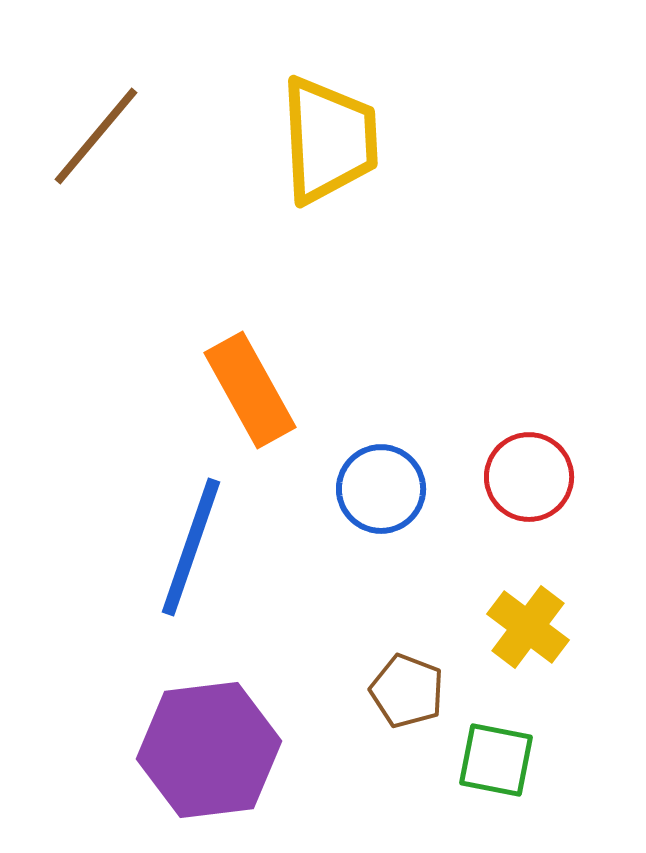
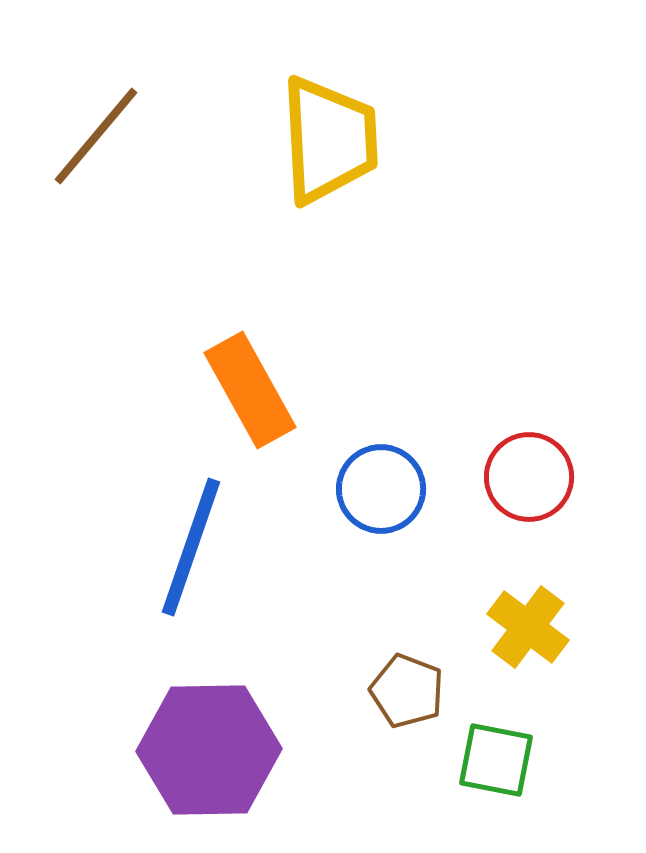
purple hexagon: rotated 6 degrees clockwise
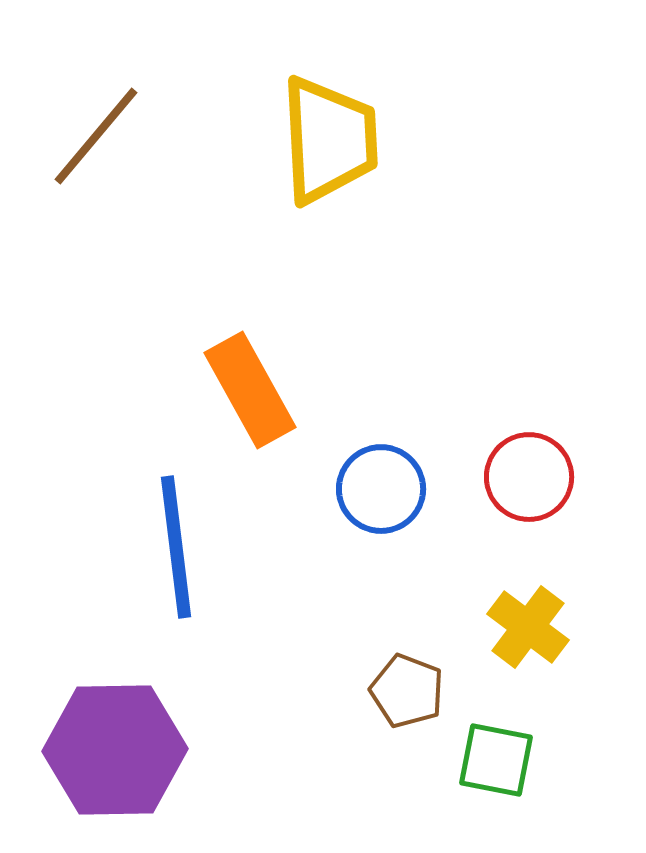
blue line: moved 15 px left; rotated 26 degrees counterclockwise
purple hexagon: moved 94 px left
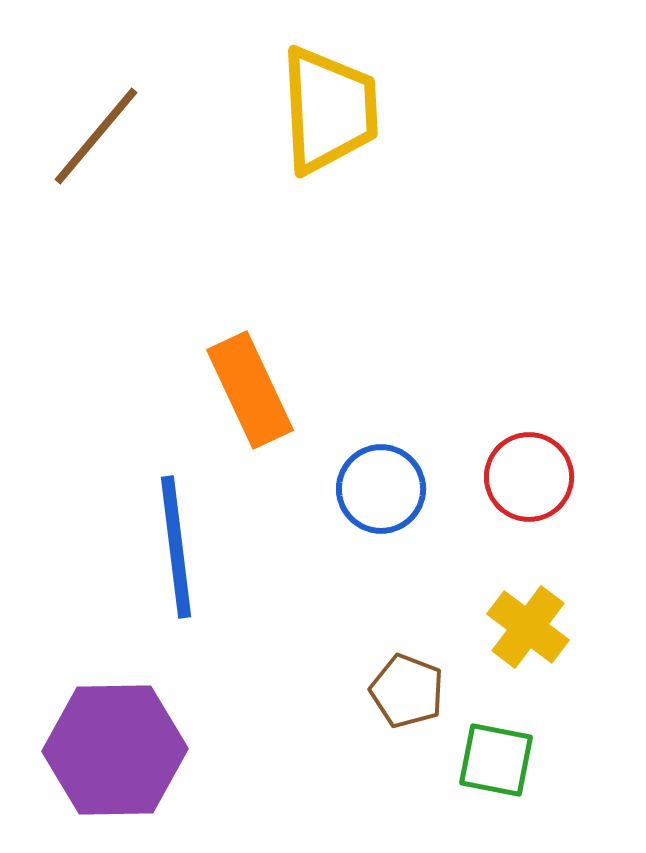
yellow trapezoid: moved 30 px up
orange rectangle: rotated 4 degrees clockwise
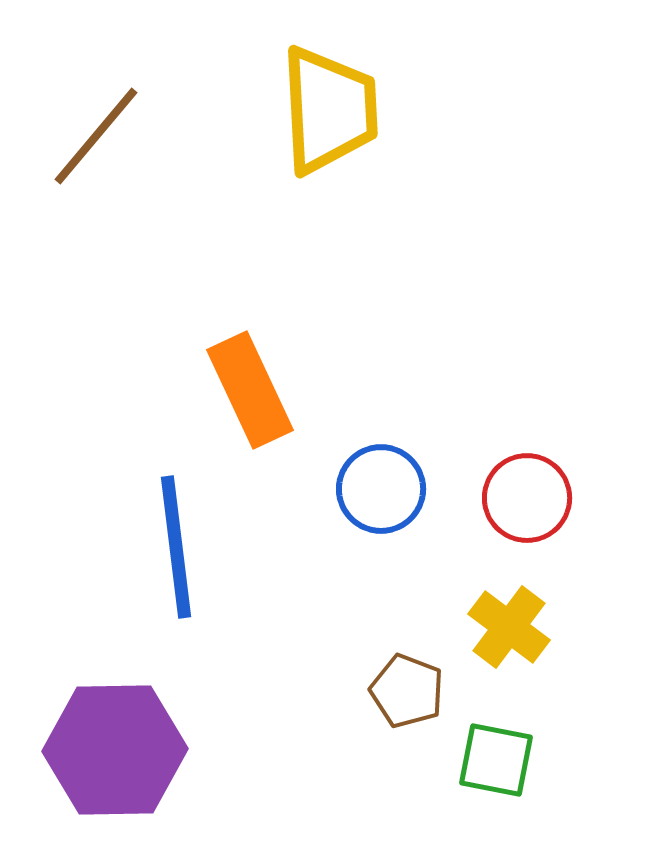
red circle: moved 2 px left, 21 px down
yellow cross: moved 19 px left
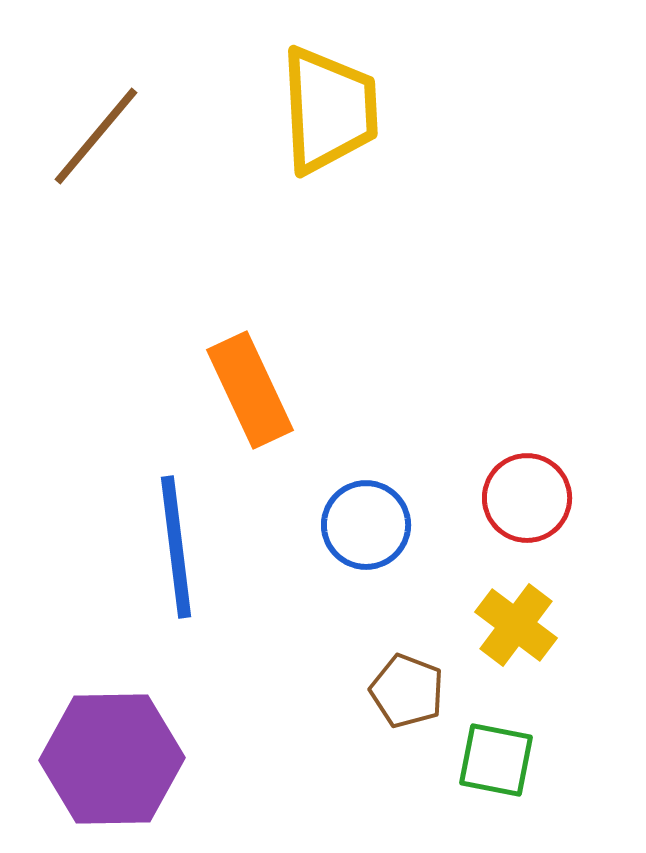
blue circle: moved 15 px left, 36 px down
yellow cross: moved 7 px right, 2 px up
purple hexagon: moved 3 px left, 9 px down
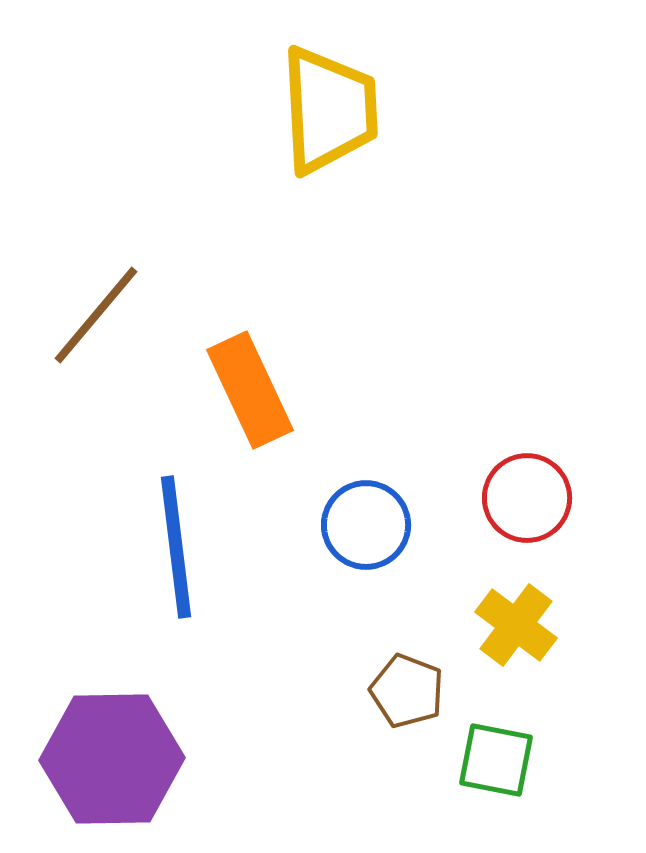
brown line: moved 179 px down
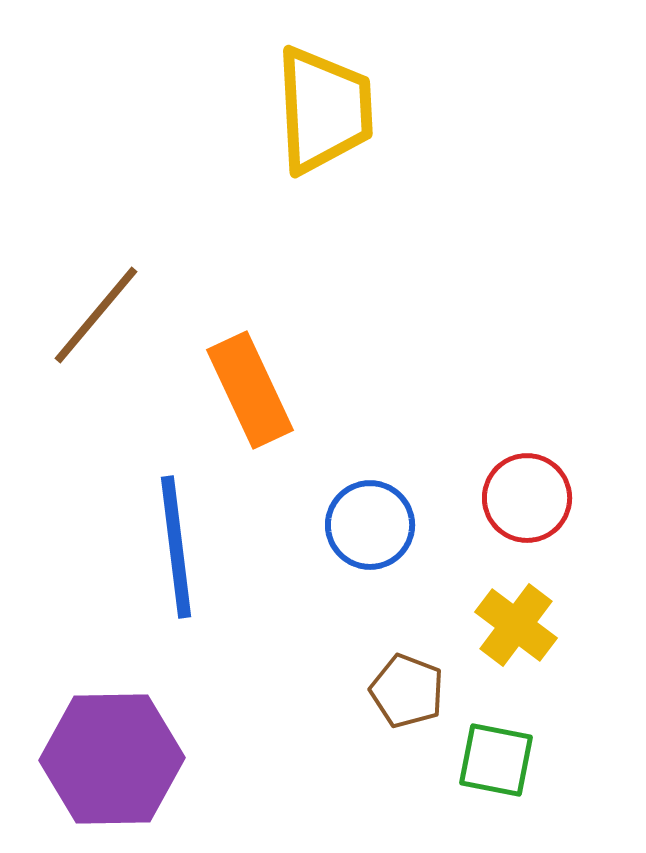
yellow trapezoid: moved 5 px left
blue circle: moved 4 px right
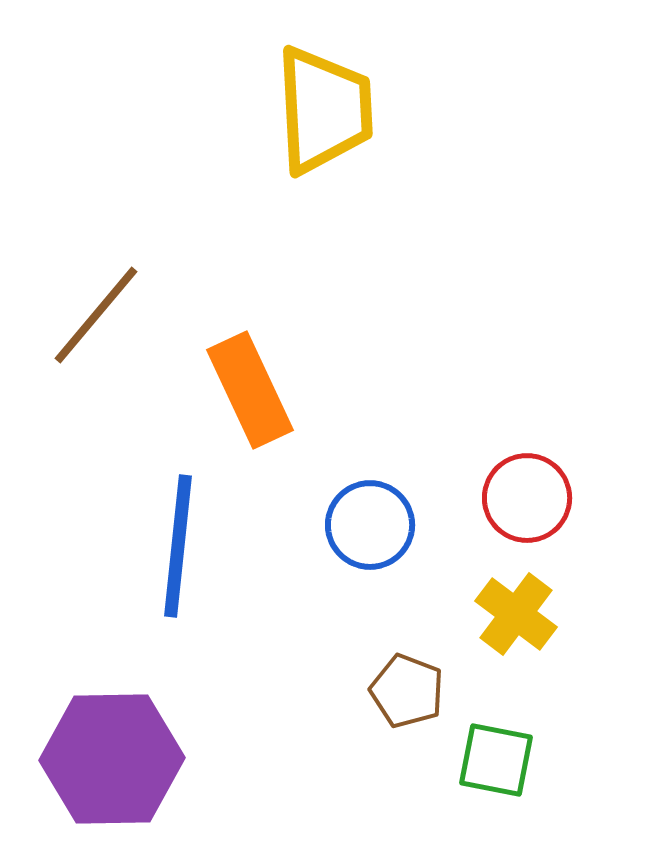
blue line: moved 2 px right, 1 px up; rotated 13 degrees clockwise
yellow cross: moved 11 px up
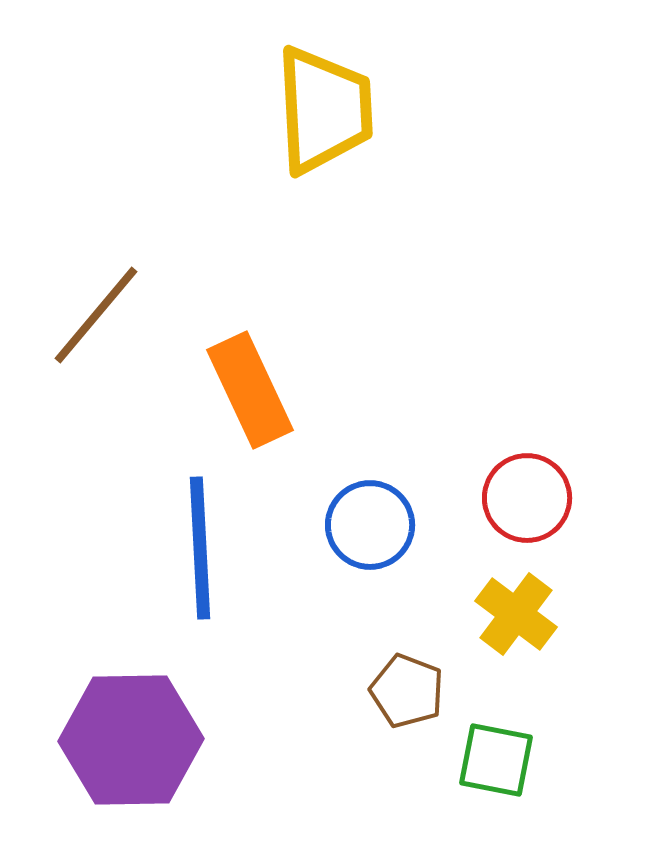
blue line: moved 22 px right, 2 px down; rotated 9 degrees counterclockwise
purple hexagon: moved 19 px right, 19 px up
